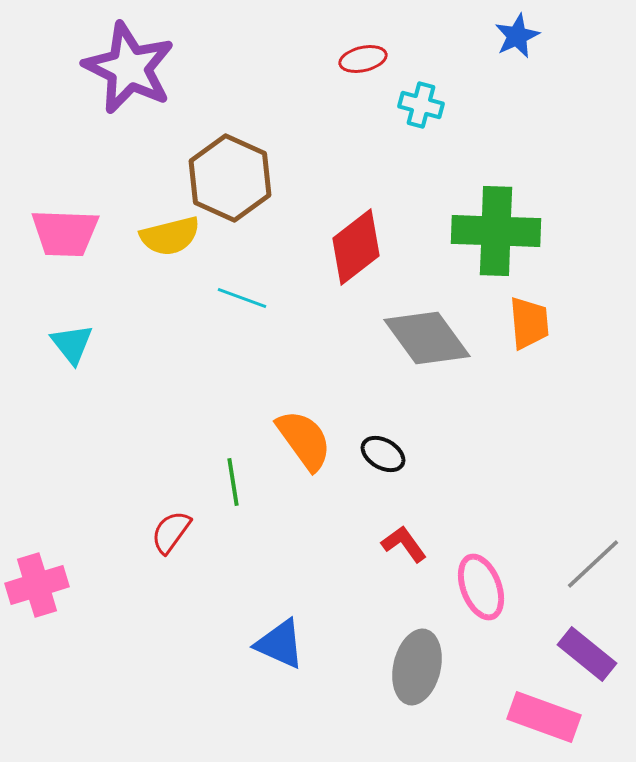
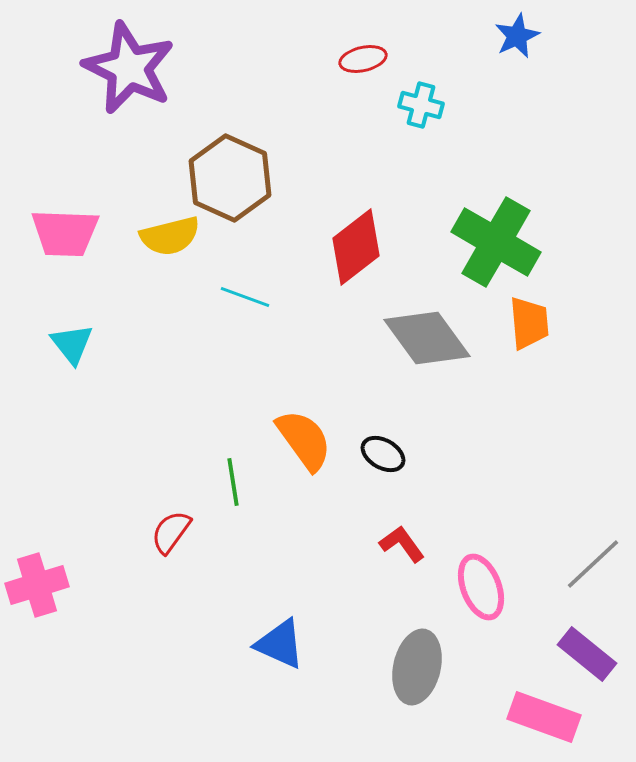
green cross: moved 11 px down; rotated 28 degrees clockwise
cyan line: moved 3 px right, 1 px up
red L-shape: moved 2 px left
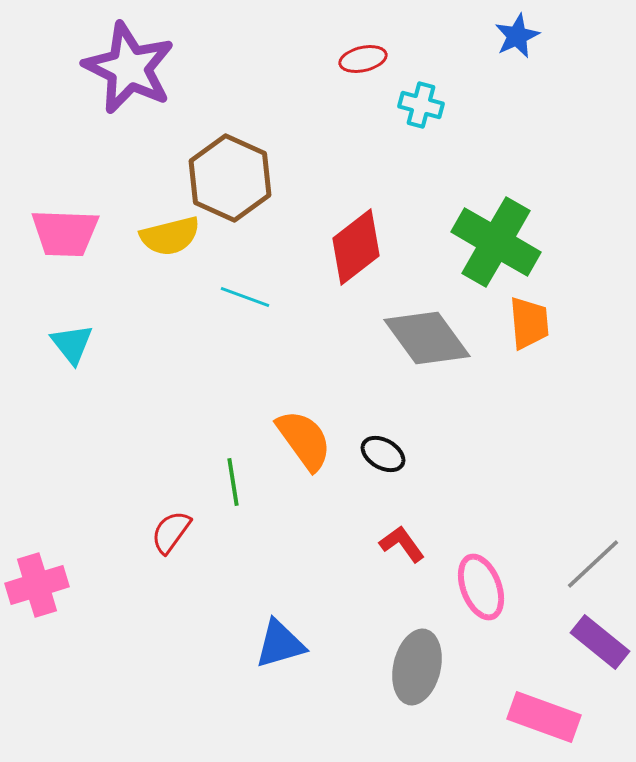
blue triangle: rotated 40 degrees counterclockwise
purple rectangle: moved 13 px right, 12 px up
